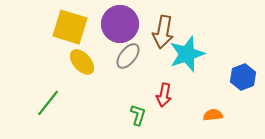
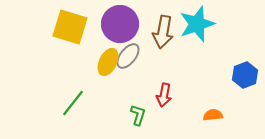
cyan star: moved 10 px right, 30 px up
yellow ellipse: moved 26 px right; rotated 68 degrees clockwise
blue hexagon: moved 2 px right, 2 px up
green line: moved 25 px right
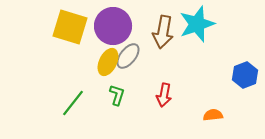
purple circle: moved 7 px left, 2 px down
green L-shape: moved 21 px left, 20 px up
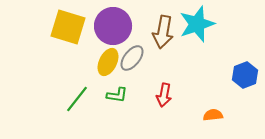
yellow square: moved 2 px left
gray ellipse: moved 4 px right, 2 px down
green L-shape: rotated 80 degrees clockwise
green line: moved 4 px right, 4 px up
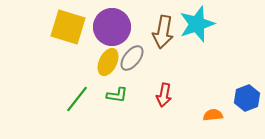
purple circle: moved 1 px left, 1 px down
blue hexagon: moved 2 px right, 23 px down
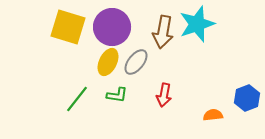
gray ellipse: moved 4 px right, 4 px down
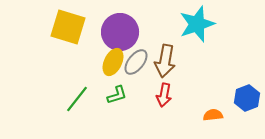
purple circle: moved 8 px right, 5 px down
brown arrow: moved 2 px right, 29 px down
yellow ellipse: moved 5 px right
green L-shape: rotated 25 degrees counterclockwise
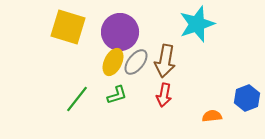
orange semicircle: moved 1 px left, 1 px down
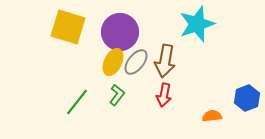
green L-shape: rotated 35 degrees counterclockwise
green line: moved 3 px down
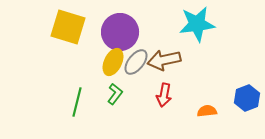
cyan star: rotated 12 degrees clockwise
brown arrow: moved 1 px left, 1 px up; rotated 68 degrees clockwise
green L-shape: moved 2 px left, 1 px up
green line: rotated 24 degrees counterclockwise
orange semicircle: moved 5 px left, 5 px up
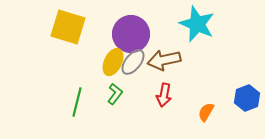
cyan star: rotated 30 degrees clockwise
purple circle: moved 11 px right, 2 px down
gray ellipse: moved 3 px left
orange semicircle: moved 1 px left, 1 px down; rotated 54 degrees counterclockwise
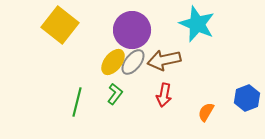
yellow square: moved 8 px left, 2 px up; rotated 21 degrees clockwise
purple circle: moved 1 px right, 4 px up
yellow ellipse: rotated 12 degrees clockwise
